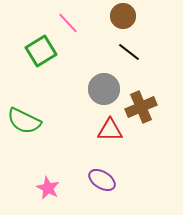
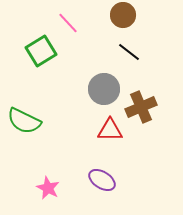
brown circle: moved 1 px up
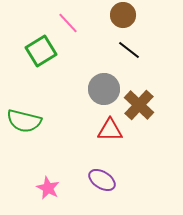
black line: moved 2 px up
brown cross: moved 2 px left, 2 px up; rotated 24 degrees counterclockwise
green semicircle: rotated 12 degrees counterclockwise
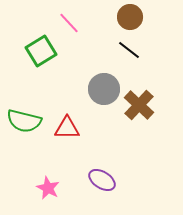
brown circle: moved 7 px right, 2 px down
pink line: moved 1 px right
red triangle: moved 43 px left, 2 px up
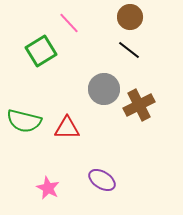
brown cross: rotated 20 degrees clockwise
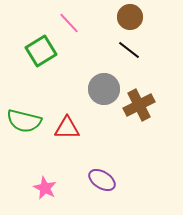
pink star: moved 3 px left
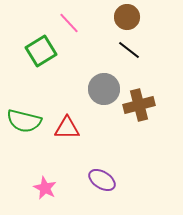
brown circle: moved 3 px left
brown cross: rotated 12 degrees clockwise
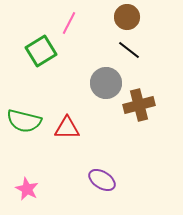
pink line: rotated 70 degrees clockwise
gray circle: moved 2 px right, 6 px up
pink star: moved 18 px left, 1 px down
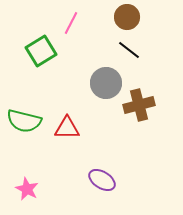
pink line: moved 2 px right
